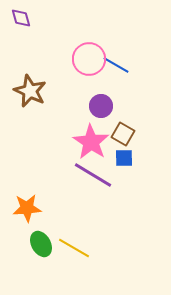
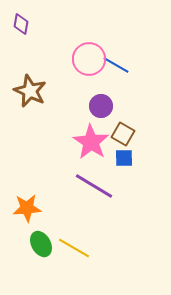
purple diamond: moved 6 px down; rotated 25 degrees clockwise
purple line: moved 1 px right, 11 px down
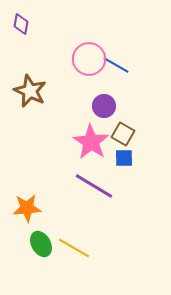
purple circle: moved 3 px right
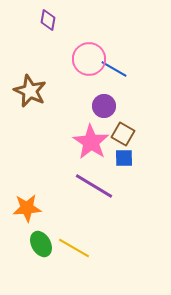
purple diamond: moved 27 px right, 4 px up
blue line: moved 2 px left, 4 px down
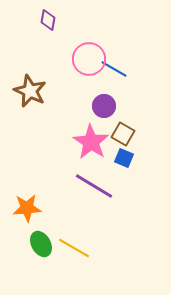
blue square: rotated 24 degrees clockwise
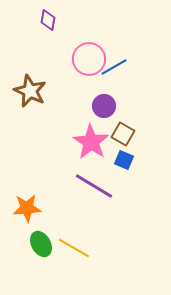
blue line: moved 2 px up; rotated 60 degrees counterclockwise
blue square: moved 2 px down
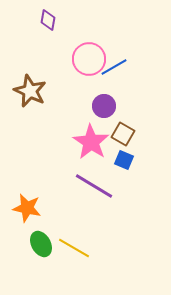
orange star: rotated 16 degrees clockwise
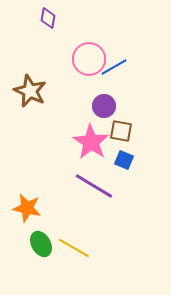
purple diamond: moved 2 px up
brown square: moved 2 px left, 3 px up; rotated 20 degrees counterclockwise
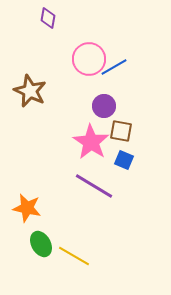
yellow line: moved 8 px down
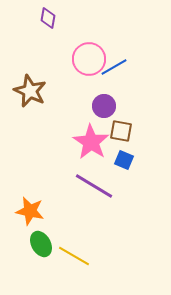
orange star: moved 3 px right, 3 px down
